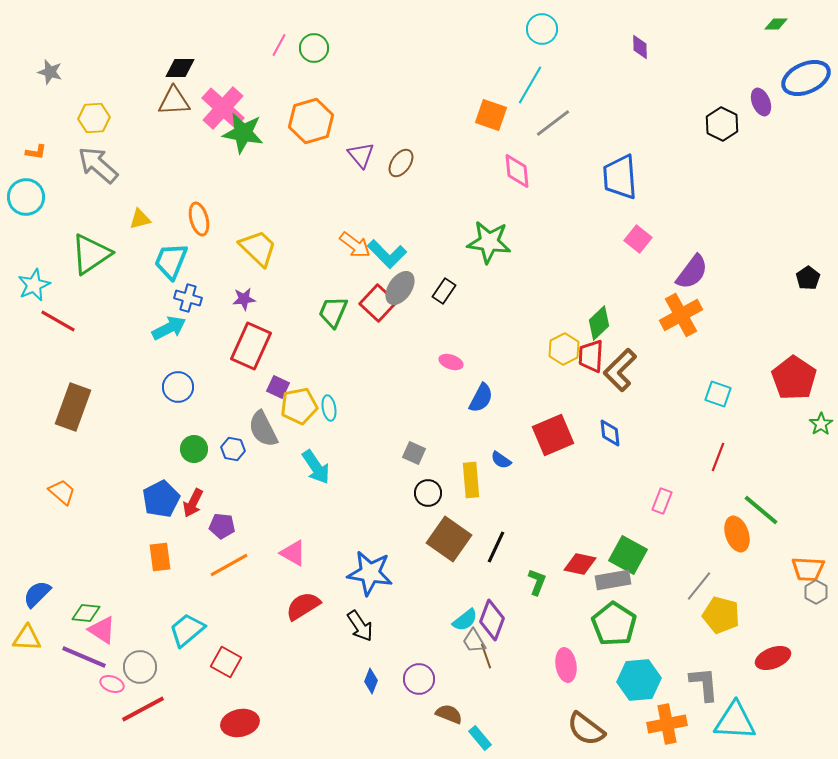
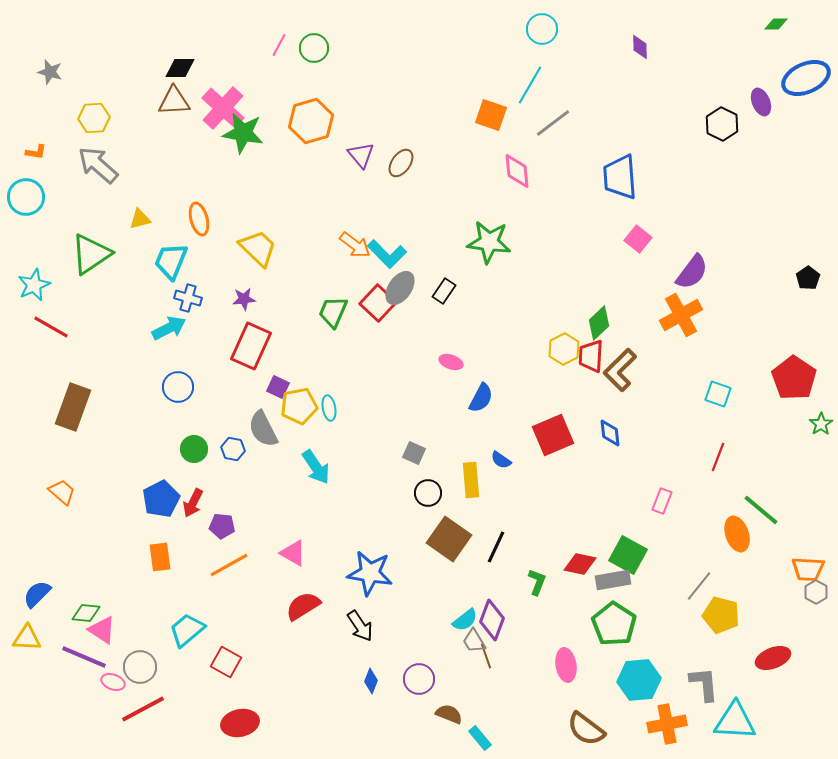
red line at (58, 321): moved 7 px left, 6 px down
pink ellipse at (112, 684): moved 1 px right, 2 px up
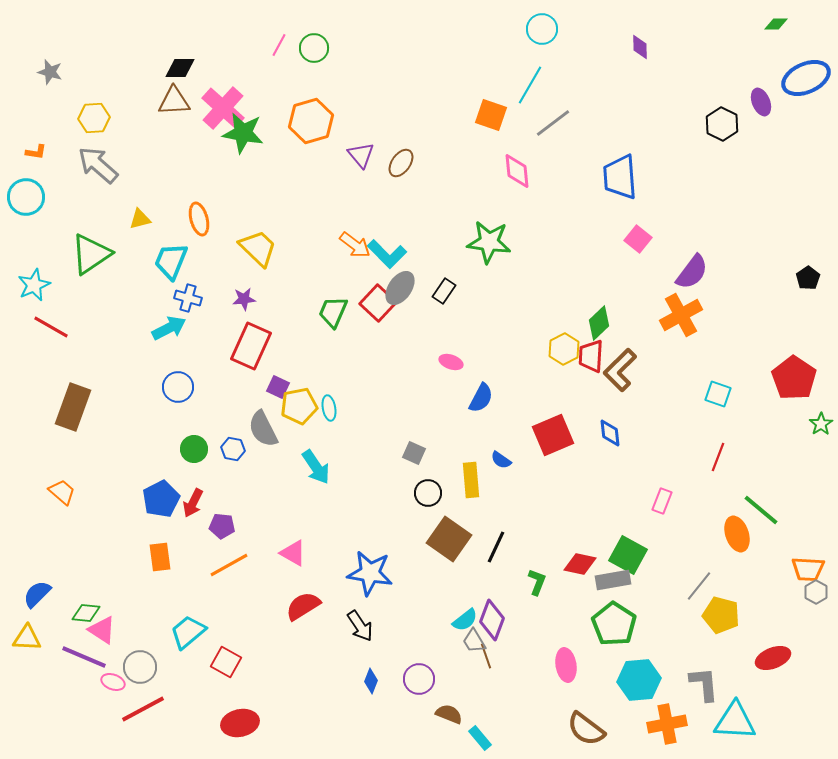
cyan trapezoid at (187, 630): moved 1 px right, 2 px down
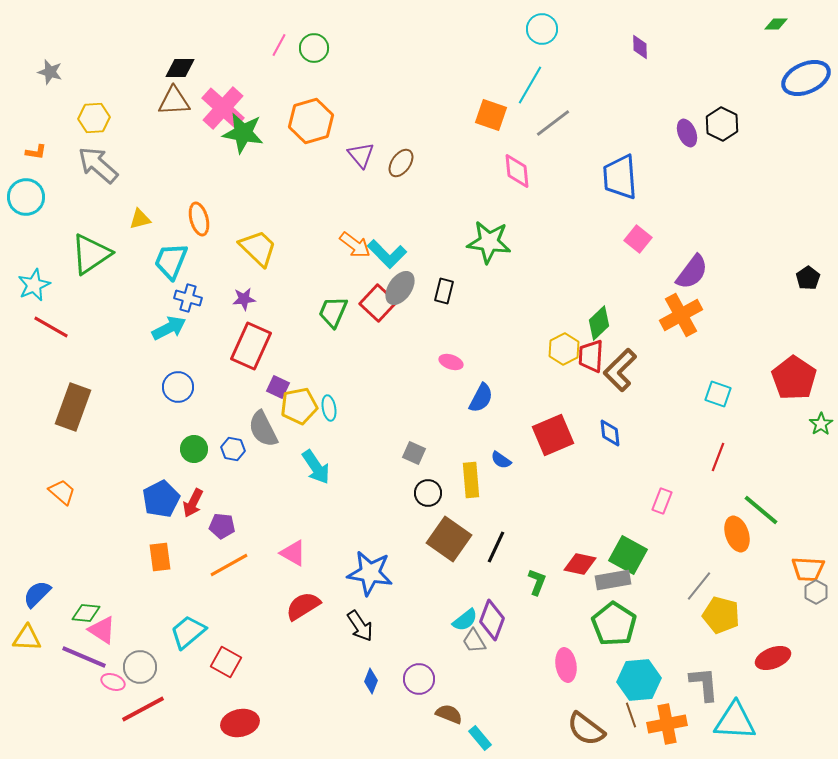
purple ellipse at (761, 102): moved 74 px left, 31 px down
black rectangle at (444, 291): rotated 20 degrees counterclockwise
brown line at (486, 656): moved 145 px right, 59 px down
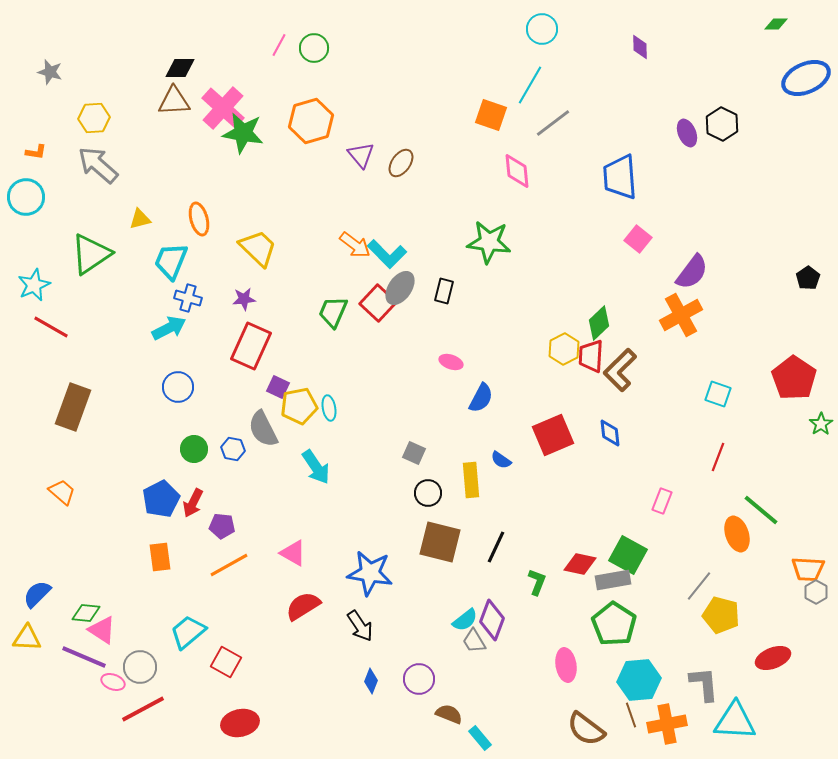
brown square at (449, 539): moved 9 px left, 3 px down; rotated 21 degrees counterclockwise
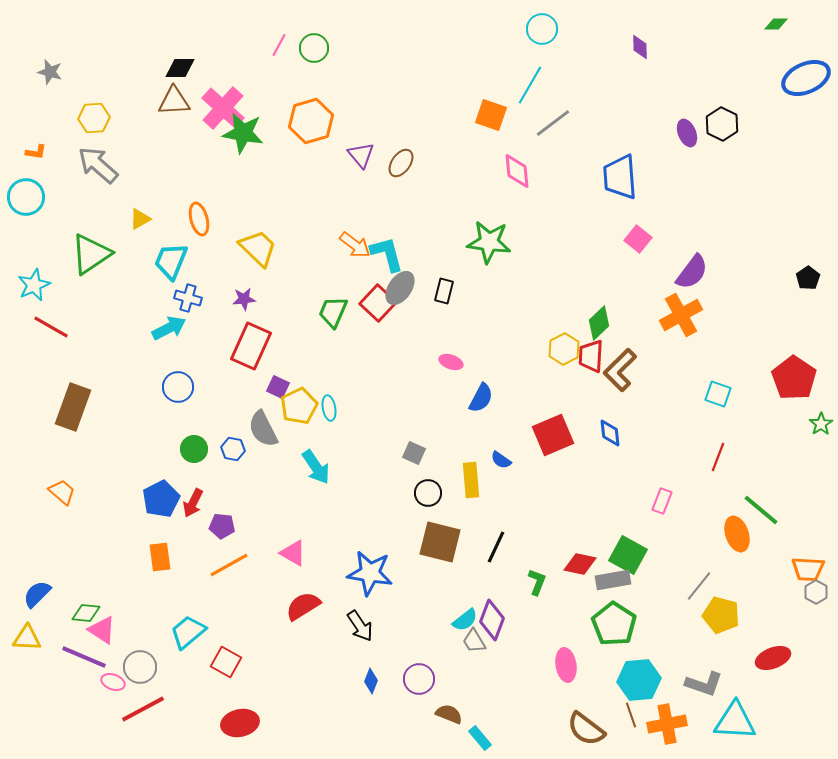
yellow triangle at (140, 219): rotated 15 degrees counterclockwise
cyan L-shape at (387, 254): rotated 150 degrees counterclockwise
yellow pentagon at (299, 406): rotated 15 degrees counterclockwise
gray L-shape at (704, 684): rotated 114 degrees clockwise
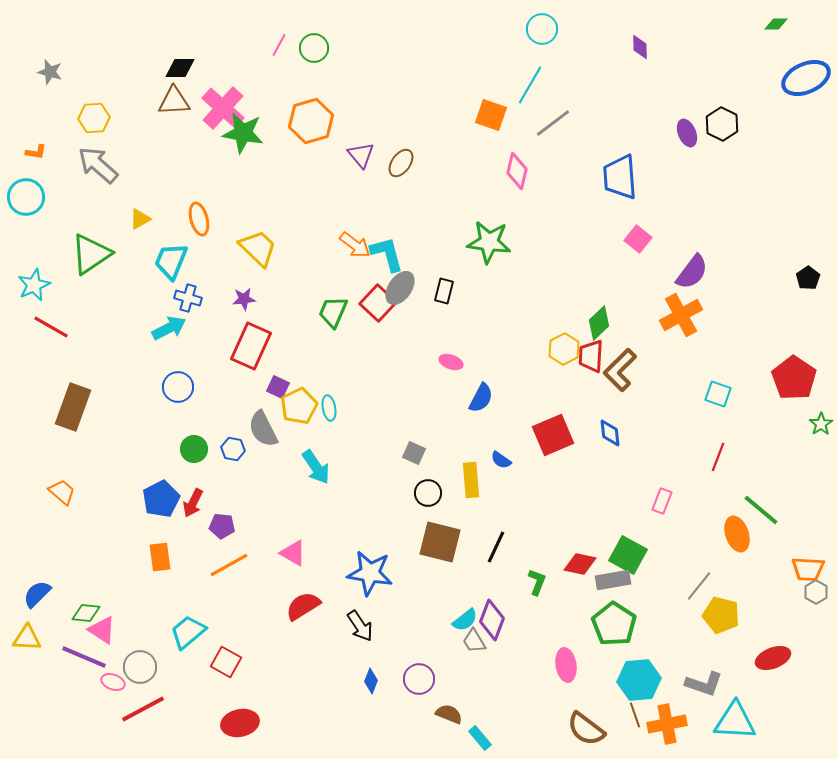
pink diamond at (517, 171): rotated 18 degrees clockwise
brown line at (631, 715): moved 4 px right
